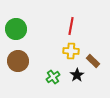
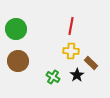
brown rectangle: moved 2 px left, 2 px down
green cross: rotated 24 degrees counterclockwise
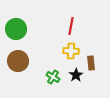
brown rectangle: rotated 40 degrees clockwise
black star: moved 1 px left
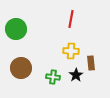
red line: moved 7 px up
brown circle: moved 3 px right, 7 px down
green cross: rotated 24 degrees counterclockwise
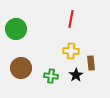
green cross: moved 2 px left, 1 px up
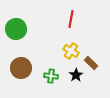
yellow cross: rotated 28 degrees clockwise
brown rectangle: rotated 40 degrees counterclockwise
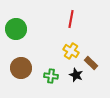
black star: rotated 16 degrees counterclockwise
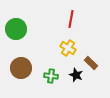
yellow cross: moved 3 px left, 3 px up
